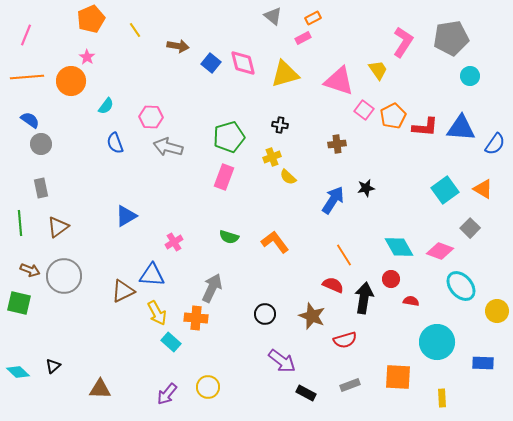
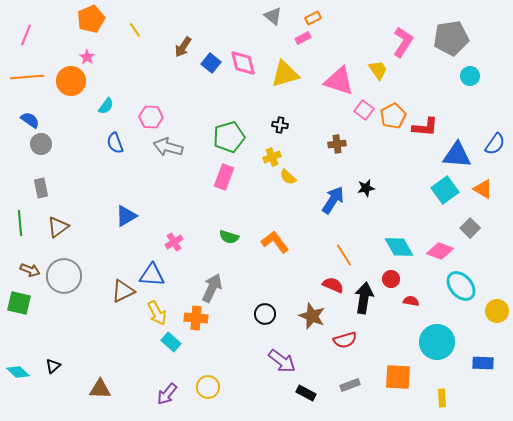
brown arrow at (178, 46): moved 5 px right, 1 px down; rotated 115 degrees clockwise
blue triangle at (461, 128): moved 4 px left, 27 px down
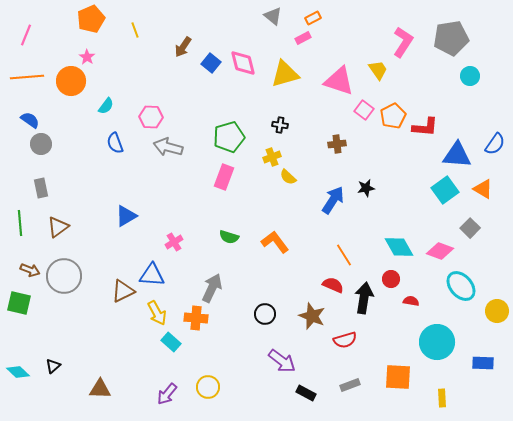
yellow line at (135, 30): rotated 14 degrees clockwise
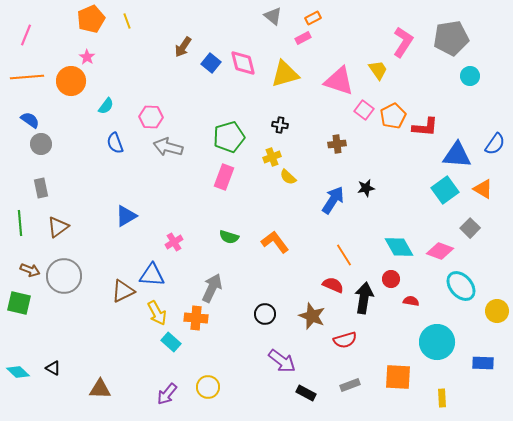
yellow line at (135, 30): moved 8 px left, 9 px up
black triangle at (53, 366): moved 2 px down; rotated 49 degrees counterclockwise
